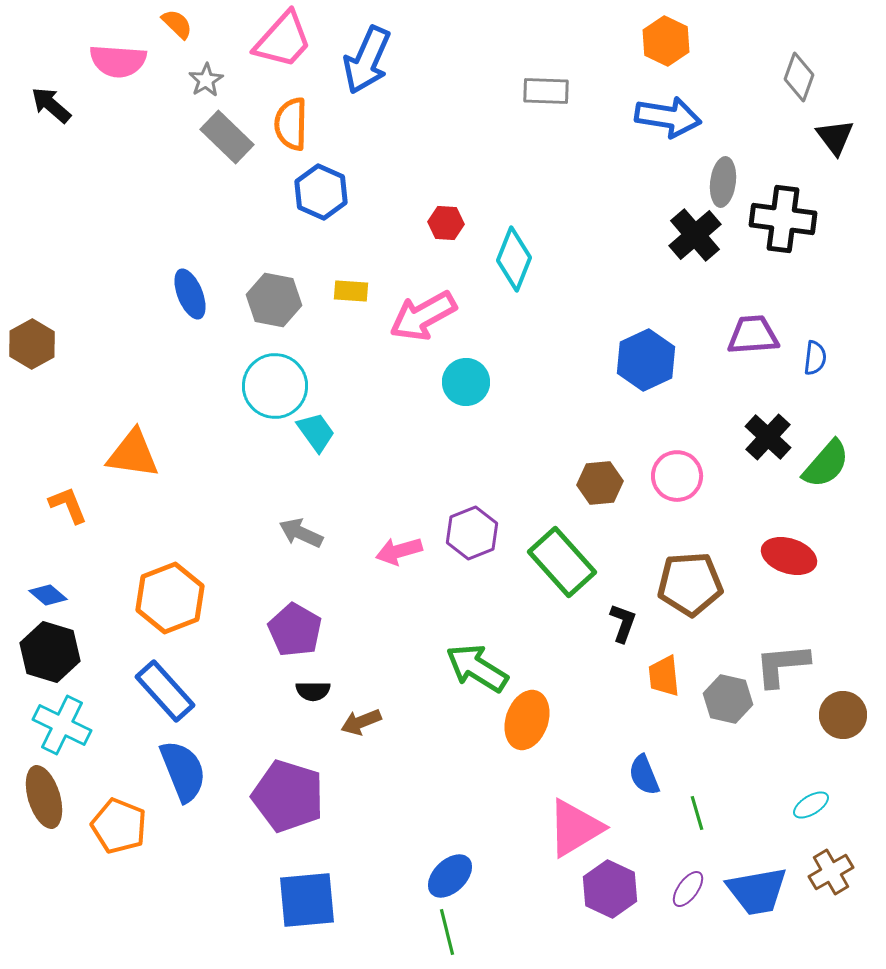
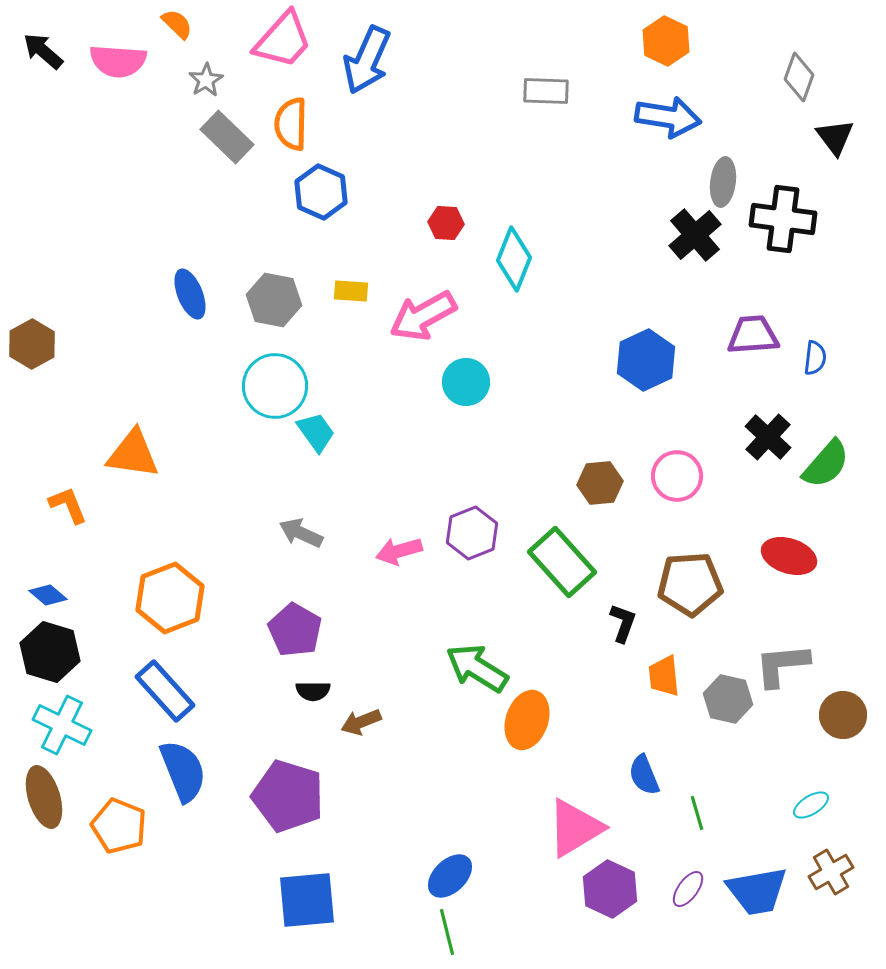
black arrow at (51, 105): moved 8 px left, 54 px up
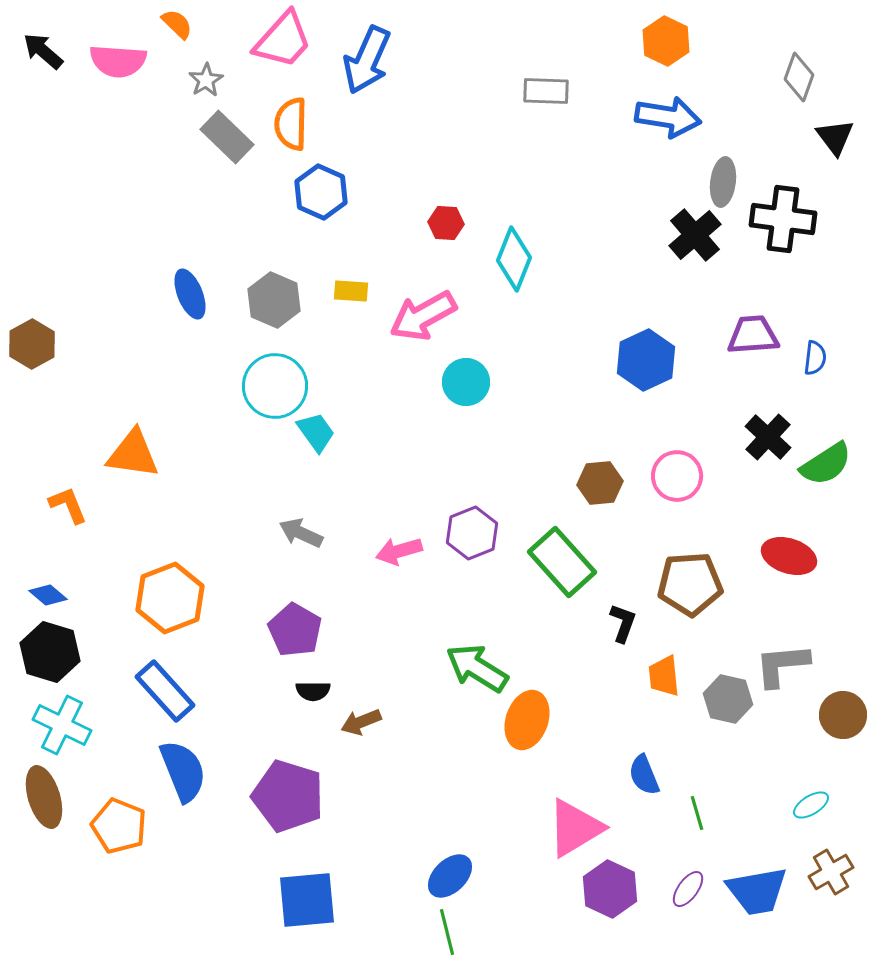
gray hexagon at (274, 300): rotated 12 degrees clockwise
green semicircle at (826, 464): rotated 16 degrees clockwise
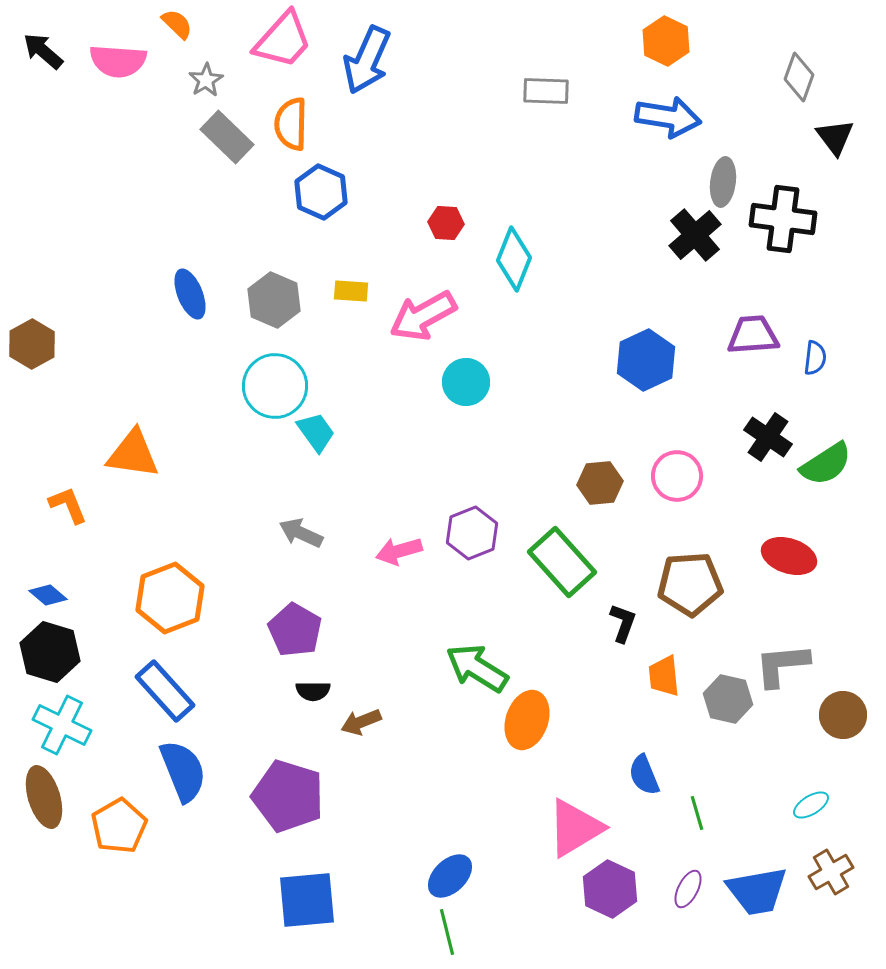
black cross at (768, 437): rotated 9 degrees counterclockwise
orange pentagon at (119, 826): rotated 20 degrees clockwise
purple ellipse at (688, 889): rotated 9 degrees counterclockwise
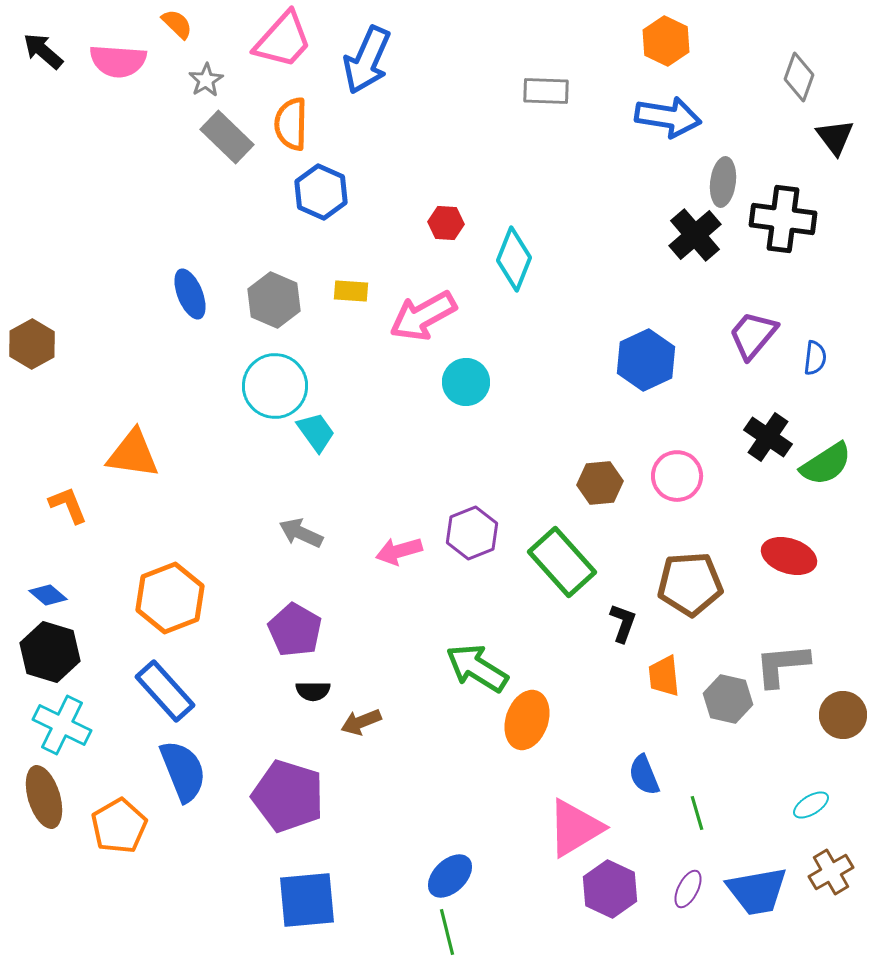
purple trapezoid at (753, 335): rotated 46 degrees counterclockwise
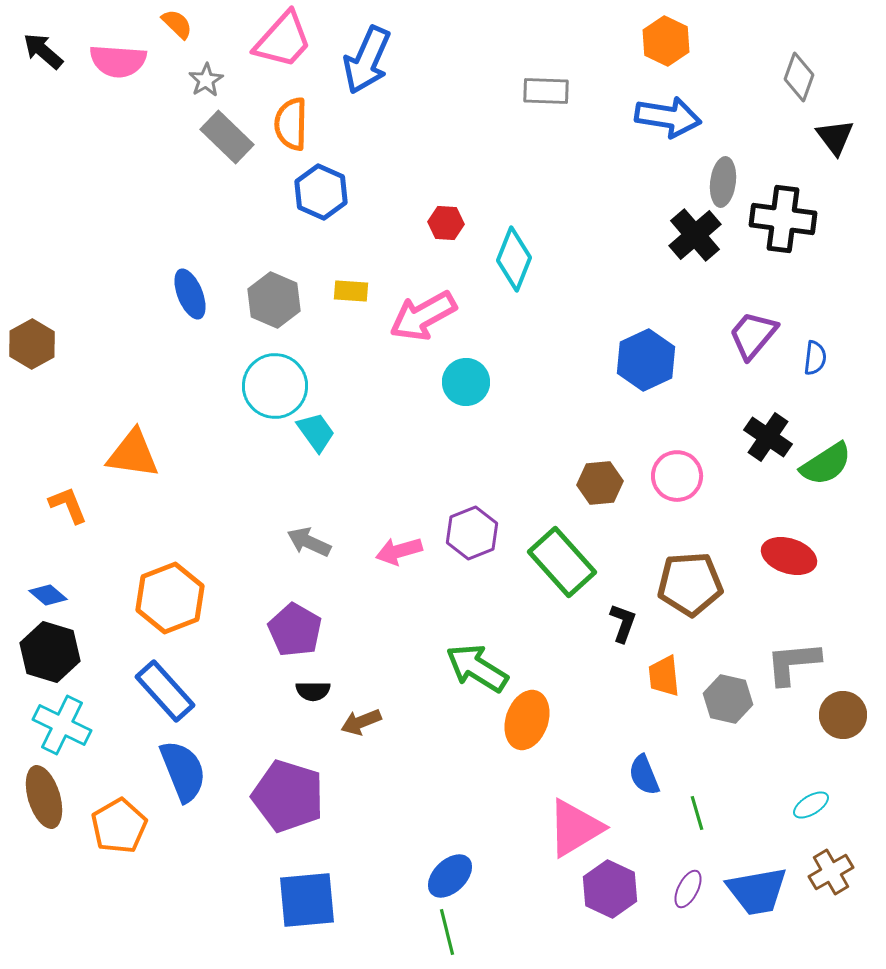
gray arrow at (301, 533): moved 8 px right, 9 px down
gray L-shape at (782, 665): moved 11 px right, 2 px up
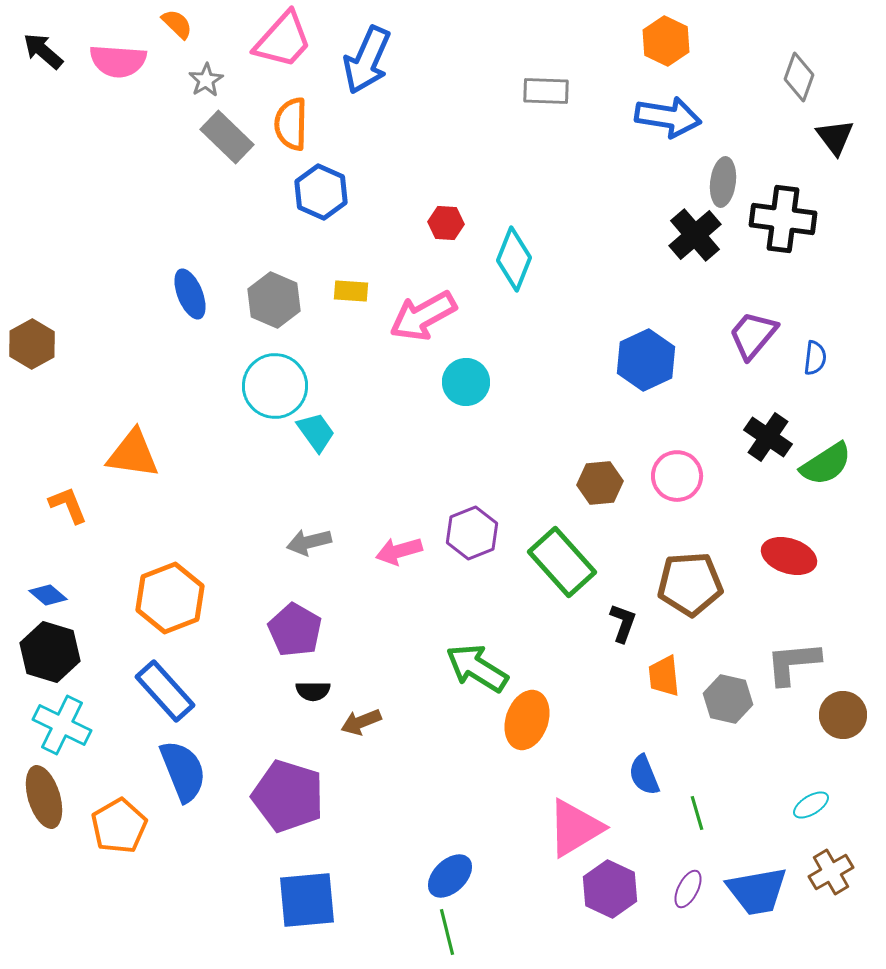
gray arrow at (309, 542): rotated 39 degrees counterclockwise
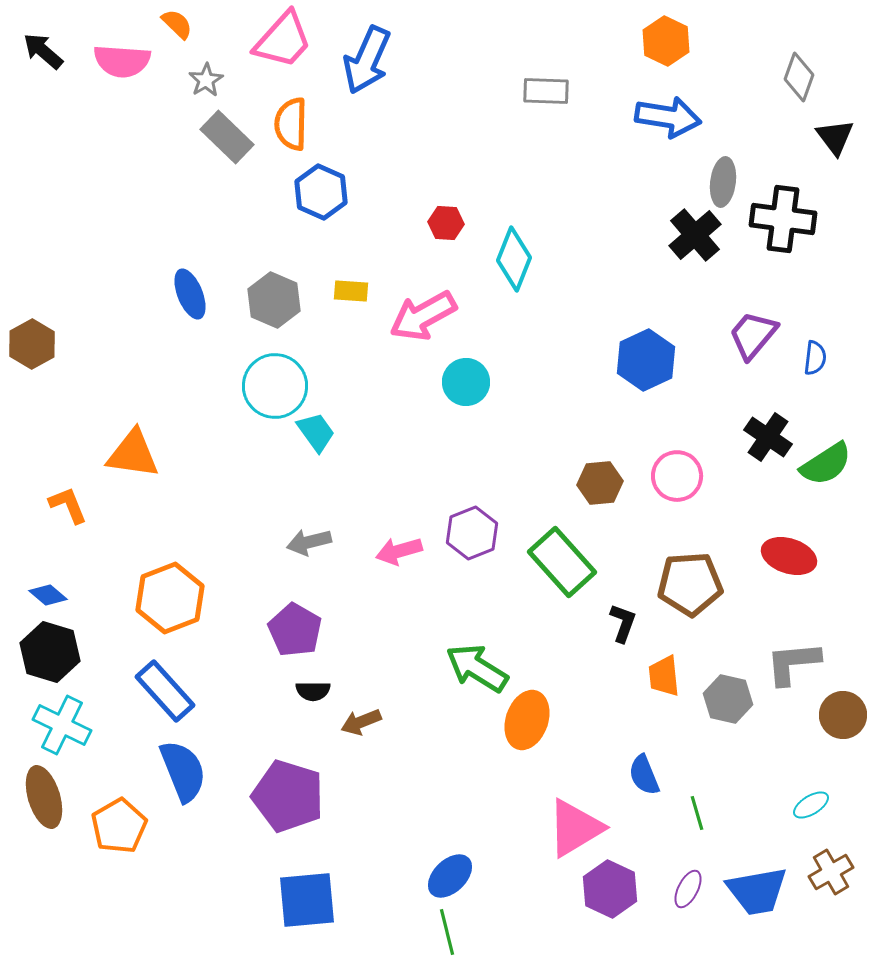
pink semicircle at (118, 61): moved 4 px right
